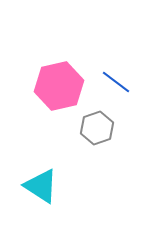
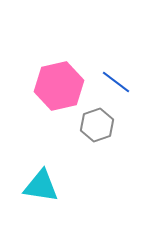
gray hexagon: moved 3 px up
cyan triangle: rotated 24 degrees counterclockwise
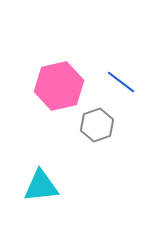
blue line: moved 5 px right
cyan triangle: rotated 15 degrees counterclockwise
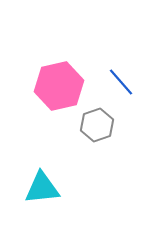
blue line: rotated 12 degrees clockwise
cyan triangle: moved 1 px right, 2 px down
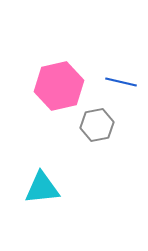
blue line: rotated 36 degrees counterclockwise
gray hexagon: rotated 8 degrees clockwise
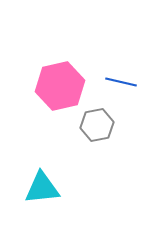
pink hexagon: moved 1 px right
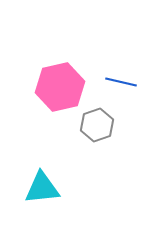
pink hexagon: moved 1 px down
gray hexagon: rotated 8 degrees counterclockwise
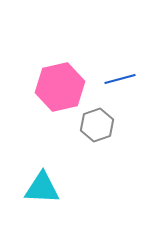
blue line: moved 1 px left, 3 px up; rotated 28 degrees counterclockwise
cyan triangle: rotated 9 degrees clockwise
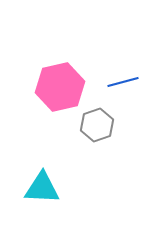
blue line: moved 3 px right, 3 px down
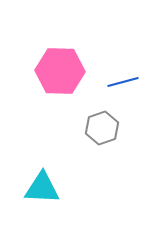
pink hexagon: moved 16 px up; rotated 15 degrees clockwise
gray hexagon: moved 5 px right, 3 px down
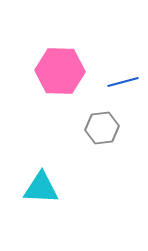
gray hexagon: rotated 12 degrees clockwise
cyan triangle: moved 1 px left
